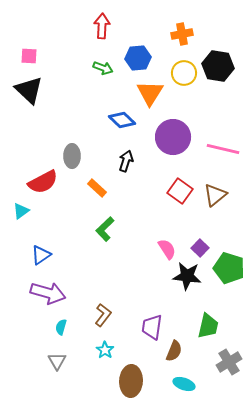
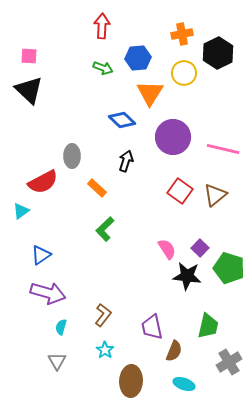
black hexagon: moved 13 px up; rotated 24 degrees clockwise
purple trapezoid: rotated 20 degrees counterclockwise
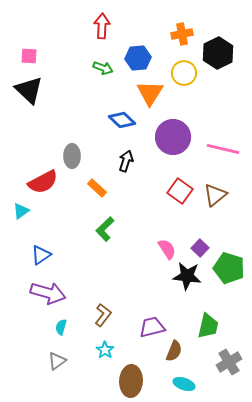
purple trapezoid: rotated 88 degrees clockwise
gray triangle: rotated 24 degrees clockwise
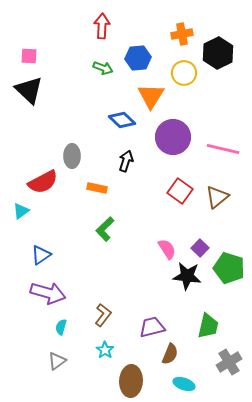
orange triangle: moved 1 px right, 3 px down
orange rectangle: rotated 30 degrees counterclockwise
brown triangle: moved 2 px right, 2 px down
brown semicircle: moved 4 px left, 3 px down
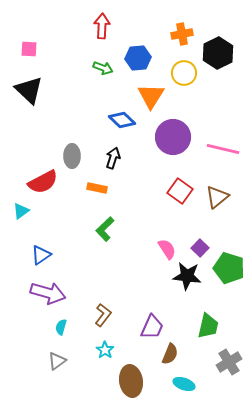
pink square: moved 7 px up
black arrow: moved 13 px left, 3 px up
purple trapezoid: rotated 128 degrees clockwise
brown ellipse: rotated 12 degrees counterclockwise
